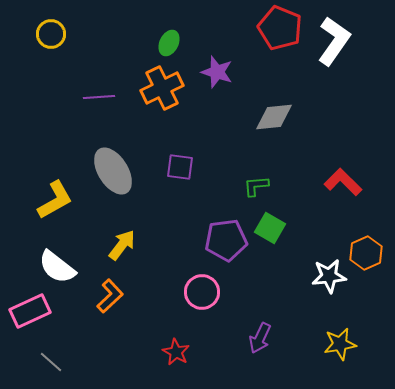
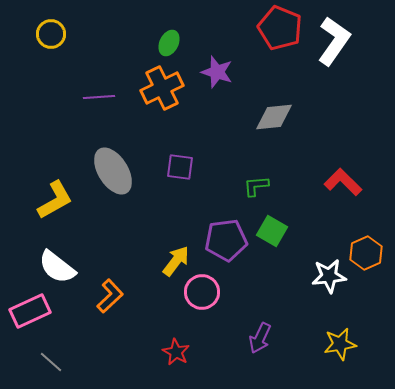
green square: moved 2 px right, 3 px down
yellow arrow: moved 54 px right, 16 px down
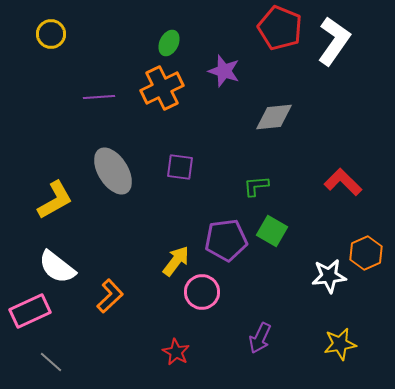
purple star: moved 7 px right, 1 px up
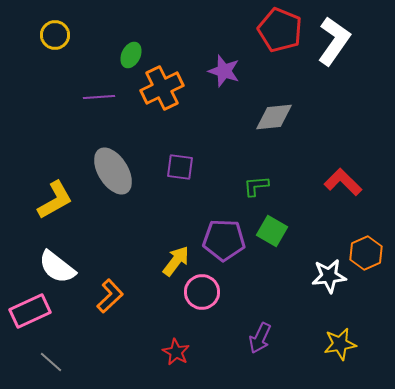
red pentagon: moved 2 px down
yellow circle: moved 4 px right, 1 px down
green ellipse: moved 38 px left, 12 px down
purple pentagon: moved 2 px left; rotated 9 degrees clockwise
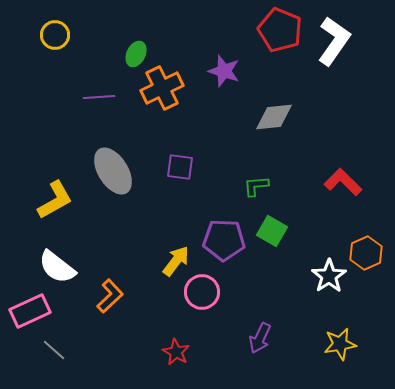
green ellipse: moved 5 px right, 1 px up
white star: rotated 28 degrees counterclockwise
gray line: moved 3 px right, 12 px up
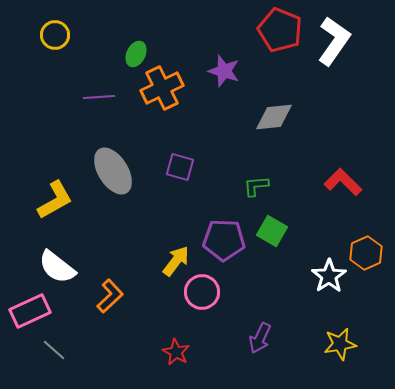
purple square: rotated 8 degrees clockwise
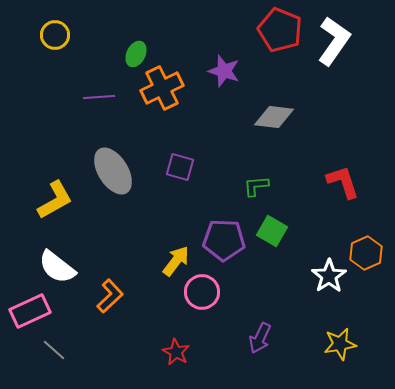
gray diamond: rotated 12 degrees clockwise
red L-shape: rotated 27 degrees clockwise
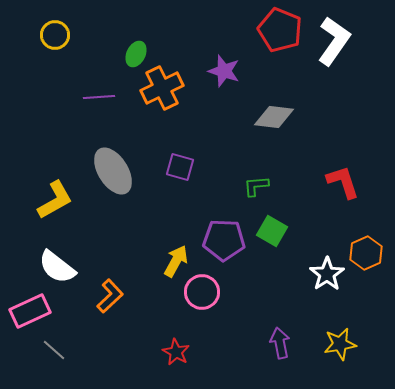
yellow arrow: rotated 8 degrees counterclockwise
white star: moved 2 px left, 2 px up
purple arrow: moved 20 px right, 5 px down; rotated 144 degrees clockwise
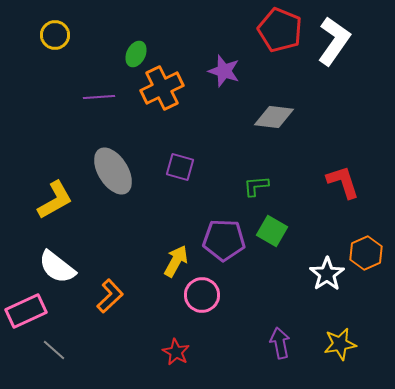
pink circle: moved 3 px down
pink rectangle: moved 4 px left
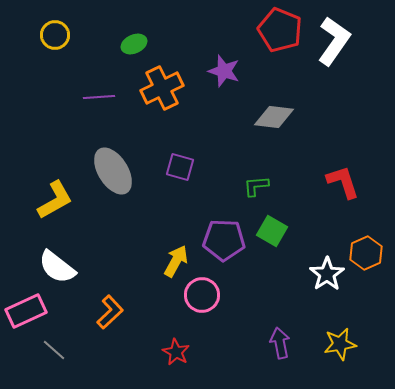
green ellipse: moved 2 px left, 10 px up; rotated 40 degrees clockwise
orange L-shape: moved 16 px down
